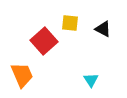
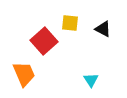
orange trapezoid: moved 2 px right, 1 px up
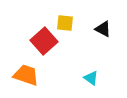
yellow square: moved 5 px left
orange trapezoid: moved 2 px right, 1 px down; rotated 48 degrees counterclockwise
cyan triangle: moved 2 px up; rotated 21 degrees counterclockwise
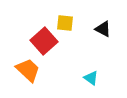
orange trapezoid: moved 2 px right, 5 px up; rotated 24 degrees clockwise
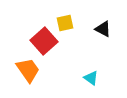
yellow square: rotated 18 degrees counterclockwise
orange trapezoid: rotated 12 degrees clockwise
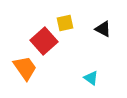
orange trapezoid: moved 3 px left, 2 px up
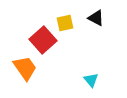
black triangle: moved 7 px left, 11 px up
red square: moved 1 px left, 1 px up
cyan triangle: moved 2 px down; rotated 14 degrees clockwise
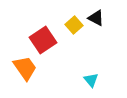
yellow square: moved 9 px right, 2 px down; rotated 30 degrees counterclockwise
red square: rotated 8 degrees clockwise
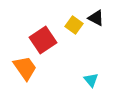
yellow square: rotated 12 degrees counterclockwise
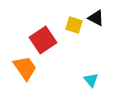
yellow square: rotated 18 degrees counterclockwise
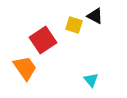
black triangle: moved 1 px left, 2 px up
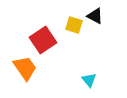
cyan triangle: moved 2 px left
